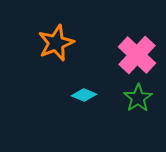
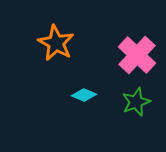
orange star: rotated 21 degrees counterclockwise
green star: moved 2 px left, 4 px down; rotated 12 degrees clockwise
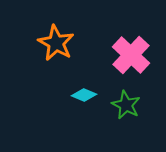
pink cross: moved 6 px left
green star: moved 10 px left, 3 px down; rotated 24 degrees counterclockwise
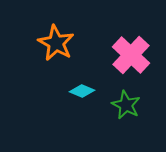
cyan diamond: moved 2 px left, 4 px up
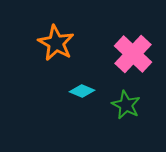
pink cross: moved 2 px right, 1 px up
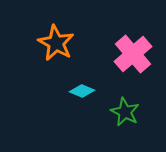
pink cross: rotated 6 degrees clockwise
green star: moved 1 px left, 7 px down
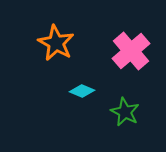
pink cross: moved 2 px left, 3 px up
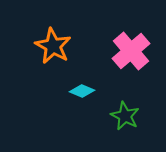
orange star: moved 3 px left, 3 px down
green star: moved 4 px down
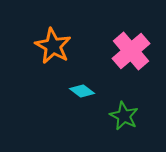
cyan diamond: rotated 15 degrees clockwise
green star: moved 1 px left
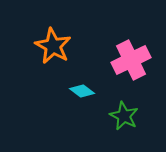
pink cross: moved 9 px down; rotated 15 degrees clockwise
